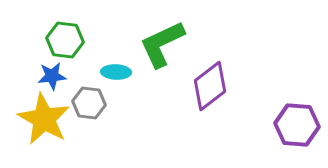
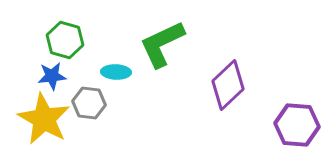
green hexagon: rotated 9 degrees clockwise
purple diamond: moved 18 px right, 1 px up; rotated 6 degrees counterclockwise
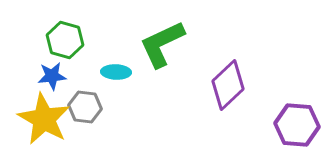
gray hexagon: moved 4 px left, 4 px down
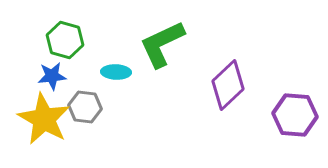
purple hexagon: moved 2 px left, 10 px up
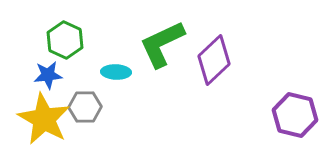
green hexagon: rotated 9 degrees clockwise
blue star: moved 4 px left, 1 px up
purple diamond: moved 14 px left, 25 px up
gray hexagon: rotated 8 degrees counterclockwise
purple hexagon: rotated 9 degrees clockwise
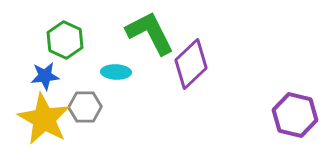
green L-shape: moved 12 px left, 11 px up; rotated 88 degrees clockwise
purple diamond: moved 23 px left, 4 px down
blue star: moved 3 px left, 1 px down
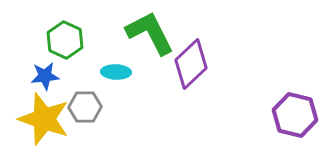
yellow star: rotated 10 degrees counterclockwise
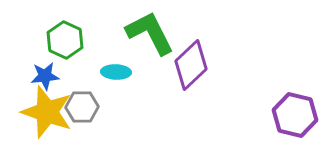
purple diamond: moved 1 px down
gray hexagon: moved 3 px left
yellow star: moved 3 px right, 7 px up
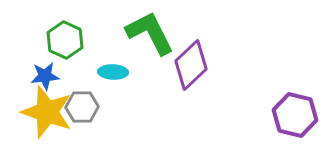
cyan ellipse: moved 3 px left
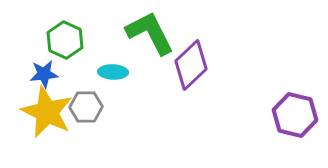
blue star: moved 1 px left, 2 px up
gray hexagon: moved 4 px right
yellow star: rotated 6 degrees clockwise
